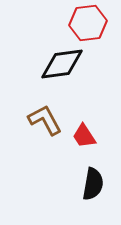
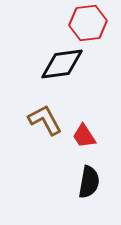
black semicircle: moved 4 px left, 2 px up
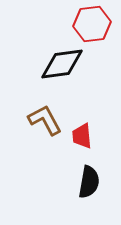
red hexagon: moved 4 px right, 1 px down
red trapezoid: moved 2 px left; rotated 28 degrees clockwise
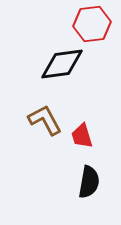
red trapezoid: rotated 12 degrees counterclockwise
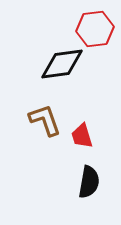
red hexagon: moved 3 px right, 5 px down
brown L-shape: rotated 9 degrees clockwise
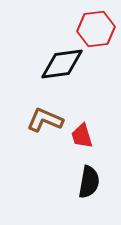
red hexagon: moved 1 px right
brown L-shape: rotated 48 degrees counterclockwise
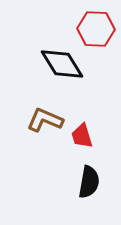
red hexagon: rotated 9 degrees clockwise
black diamond: rotated 66 degrees clockwise
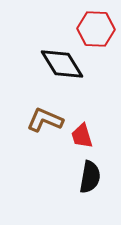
black semicircle: moved 1 px right, 5 px up
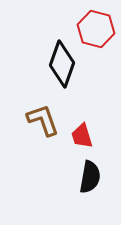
red hexagon: rotated 12 degrees clockwise
black diamond: rotated 51 degrees clockwise
brown L-shape: moved 2 px left; rotated 48 degrees clockwise
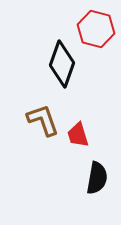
red trapezoid: moved 4 px left, 1 px up
black semicircle: moved 7 px right, 1 px down
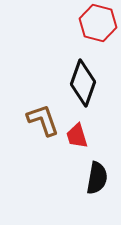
red hexagon: moved 2 px right, 6 px up
black diamond: moved 21 px right, 19 px down
red trapezoid: moved 1 px left, 1 px down
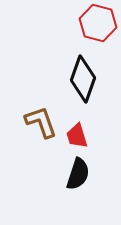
black diamond: moved 4 px up
brown L-shape: moved 2 px left, 2 px down
black semicircle: moved 19 px left, 4 px up; rotated 8 degrees clockwise
